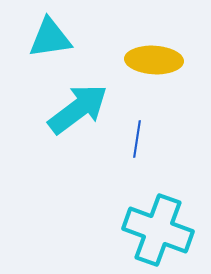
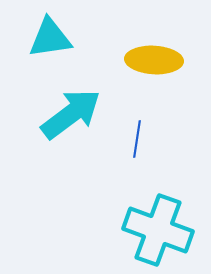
cyan arrow: moved 7 px left, 5 px down
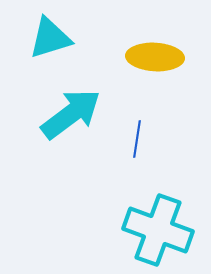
cyan triangle: rotated 9 degrees counterclockwise
yellow ellipse: moved 1 px right, 3 px up
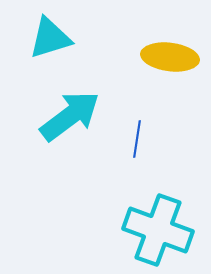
yellow ellipse: moved 15 px right; rotated 4 degrees clockwise
cyan arrow: moved 1 px left, 2 px down
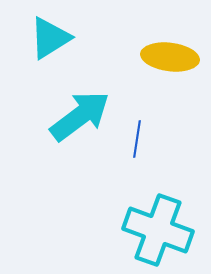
cyan triangle: rotated 15 degrees counterclockwise
cyan arrow: moved 10 px right
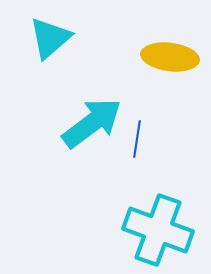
cyan triangle: rotated 9 degrees counterclockwise
cyan arrow: moved 12 px right, 7 px down
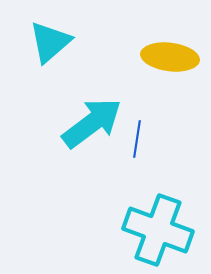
cyan triangle: moved 4 px down
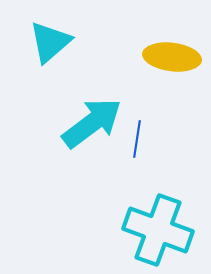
yellow ellipse: moved 2 px right
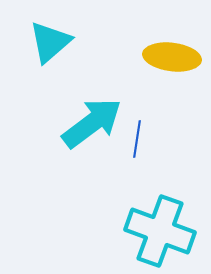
cyan cross: moved 2 px right, 1 px down
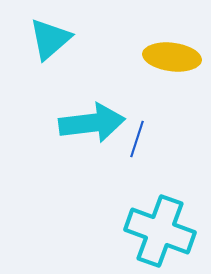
cyan triangle: moved 3 px up
cyan arrow: rotated 30 degrees clockwise
blue line: rotated 9 degrees clockwise
